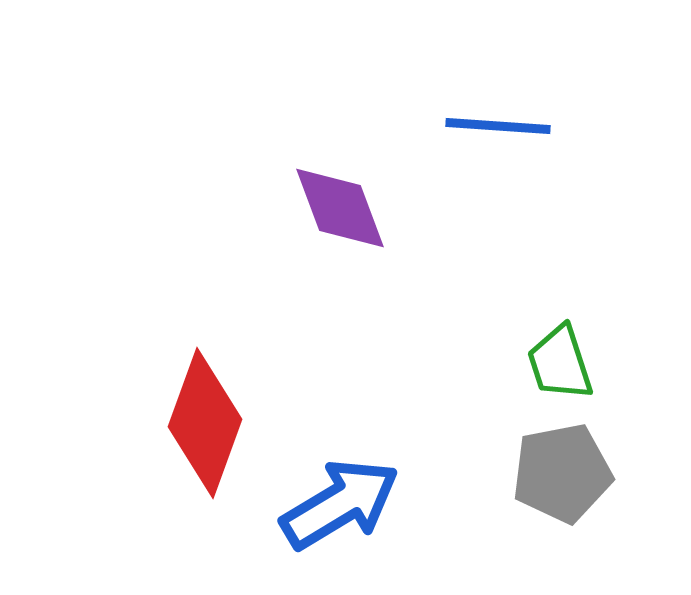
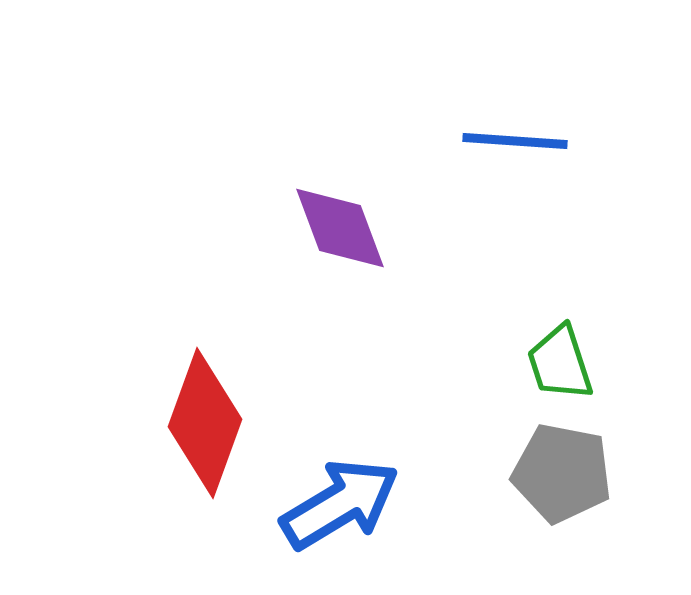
blue line: moved 17 px right, 15 px down
purple diamond: moved 20 px down
gray pentagon: rotated 22 degrees clockwise
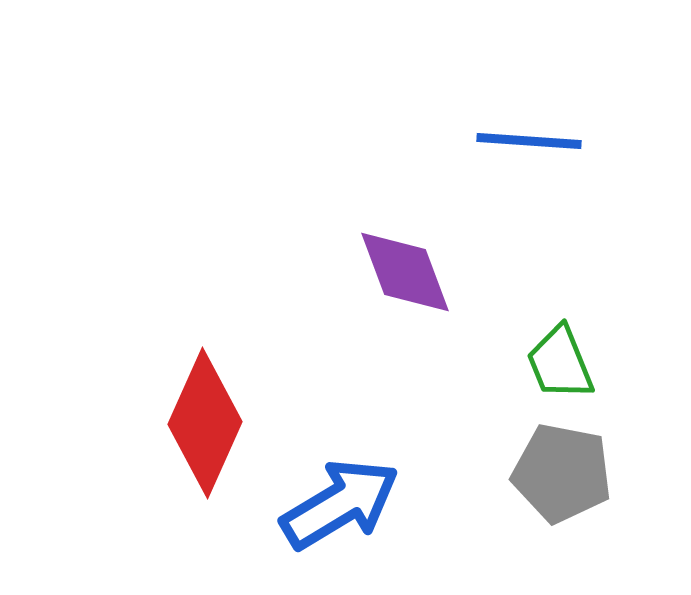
blue line: moved 14 px right
purple diamond: moved 65 px right, 44 px down
green trapezoid: rotated 4 degrees counterclockwise
red diamond: rotated 4 degrees clockwise
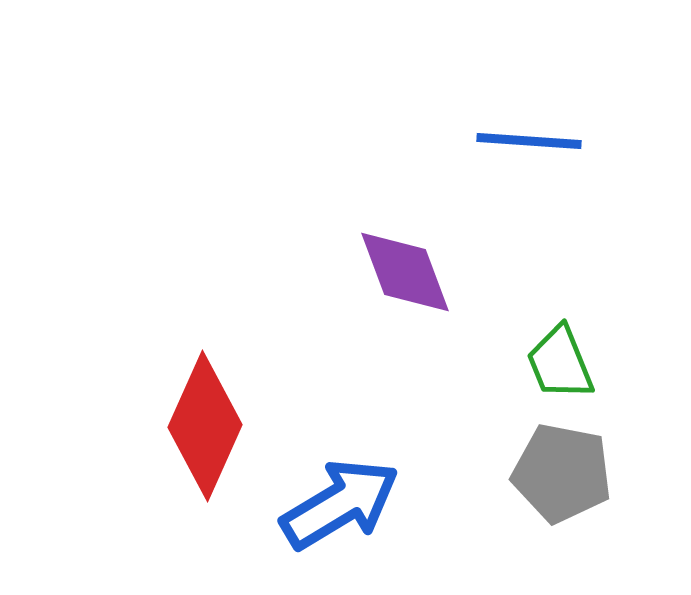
red diamond: moved 3 px down
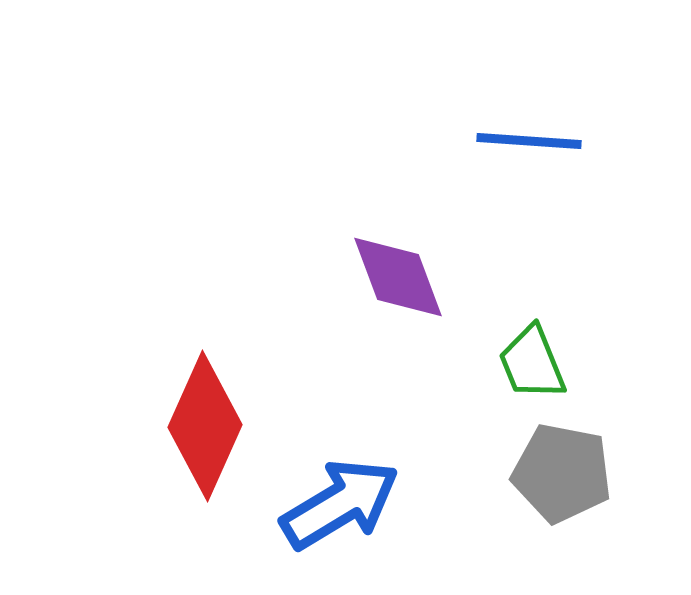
purple diamond: moved 7 px left, 5 px down
green trapezoid: moved 28 px left
